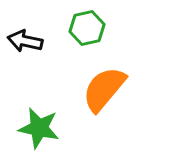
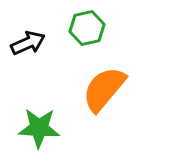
black arrow: moved 3 px right, 2 px down; rotated 144 degrees clockwise
green star: rotated 9 degrees counterclockwise
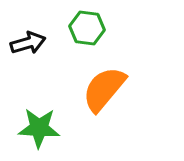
green hexagon: rotated 20 degrees clockwise
black arrow: rotated 8 degrees clockwise
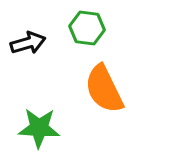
orange semicircle: rotated 66 degrees counterclockwise
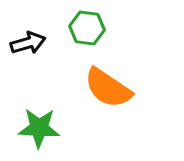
orange semicircle: moved 4 px right, 1 px up; rotated 30 degrees counterclockwise
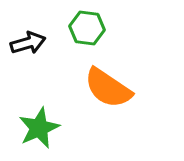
green star: rotated 27 degrees counterclockwise
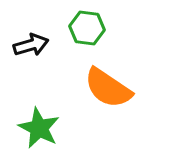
black arrow: moved 3 px right, 2 px down
green star: rotated 21 degrees counterclockwise
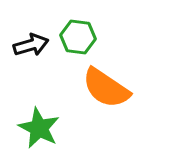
green hexagon: moved 9 px left, 9 px down
orange semicircle: moved 2 px left
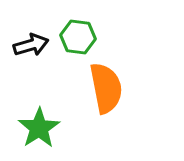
orange semicircle: rotated 135 degrees counterclockwise
green star: rotated 12 degrees clockwise
